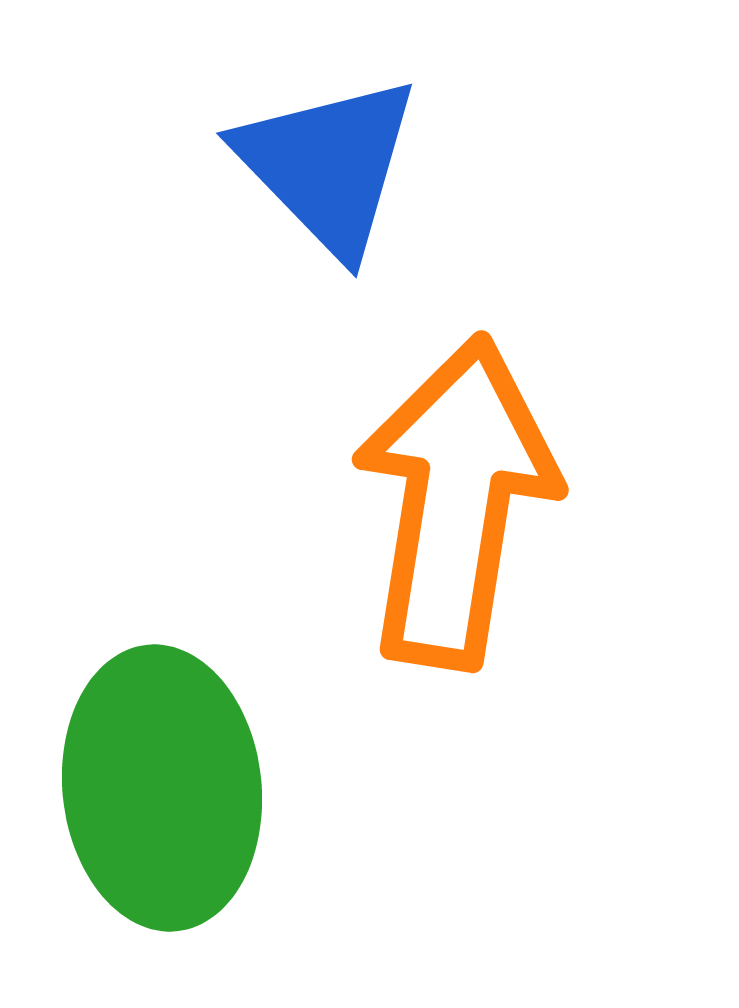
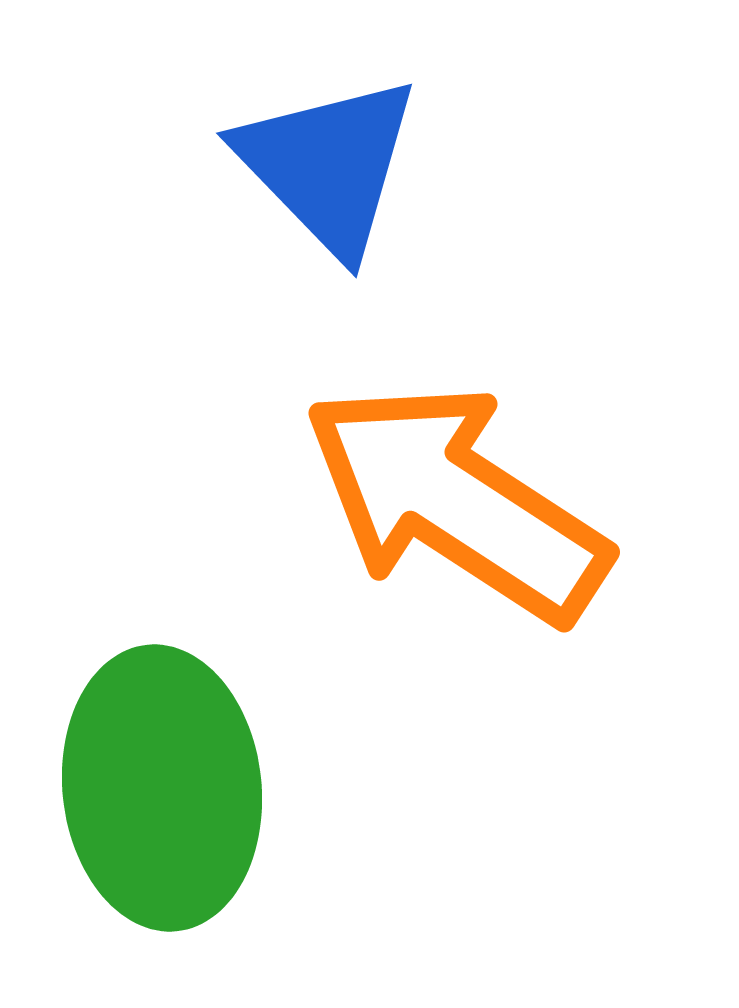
orange arrow: rotated 66 degrees counterclockwise
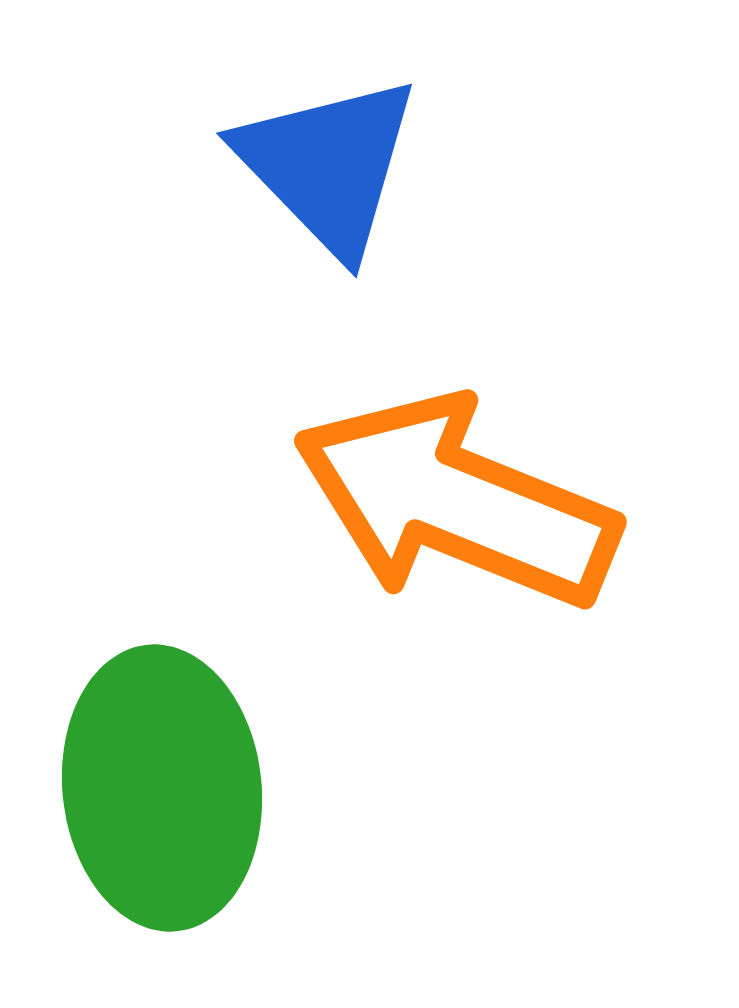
orange arrow: rotated 11 degrees counterclockwise
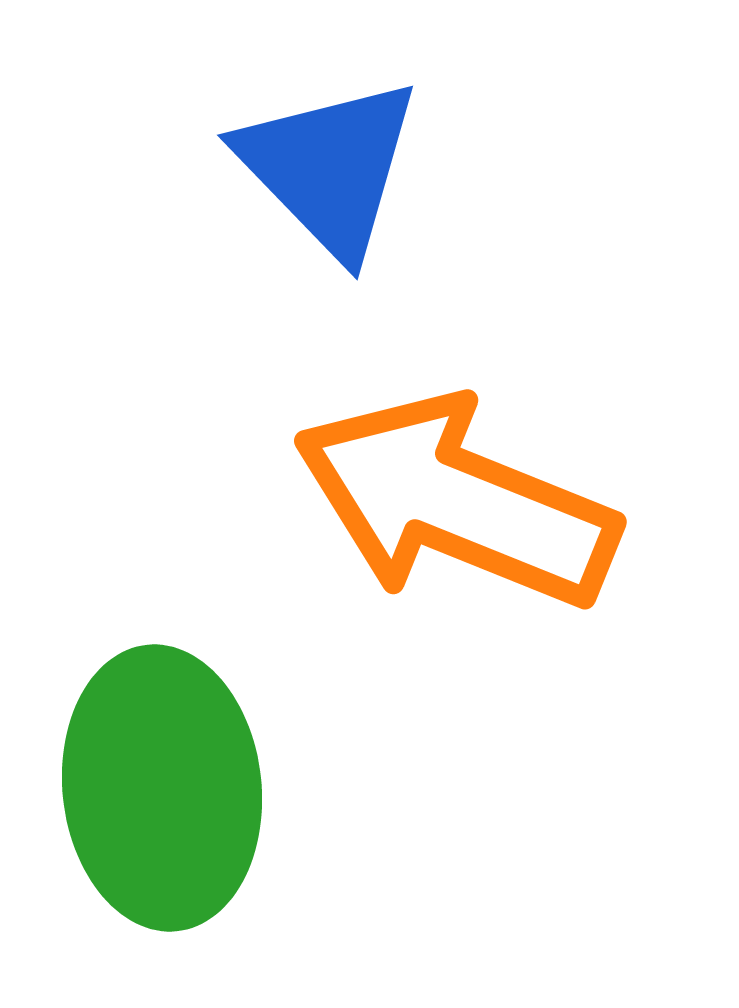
blue triangle: moved 1 px right, 2 px down
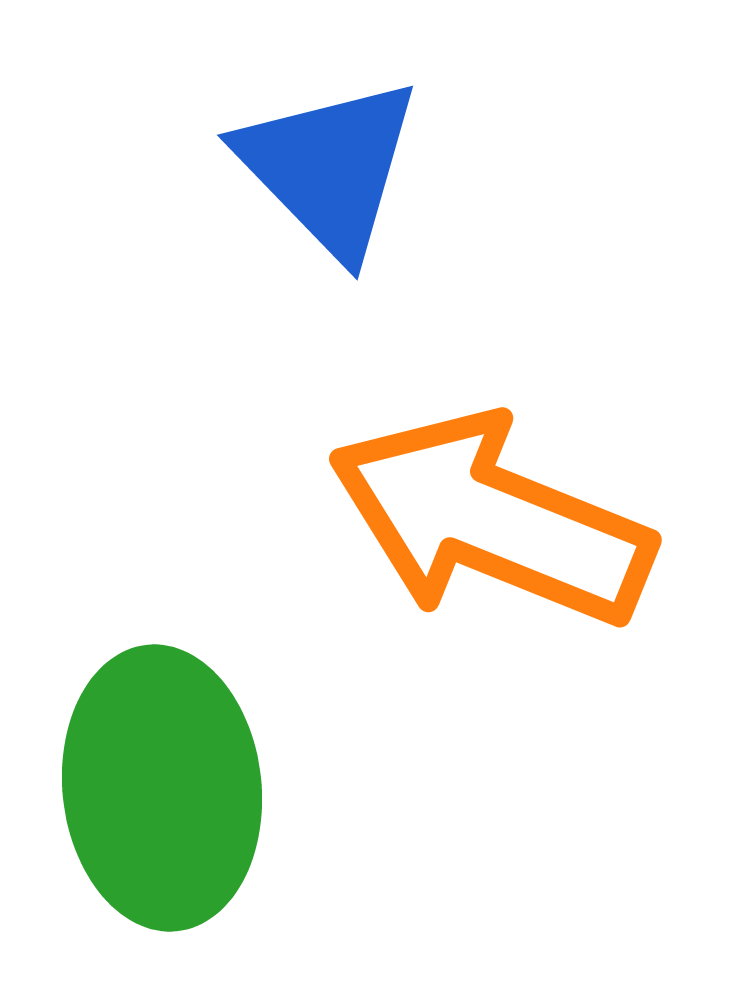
orange arrow: moved 35 px right, 18 px down
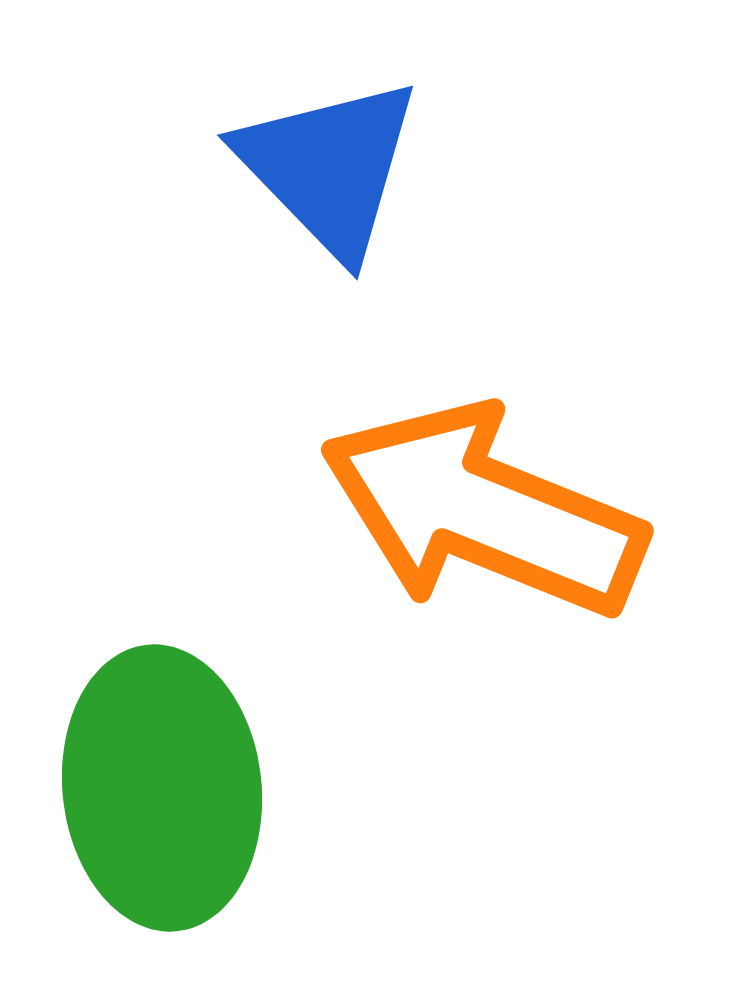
orange arrow: moved 8 px left, 9 px up
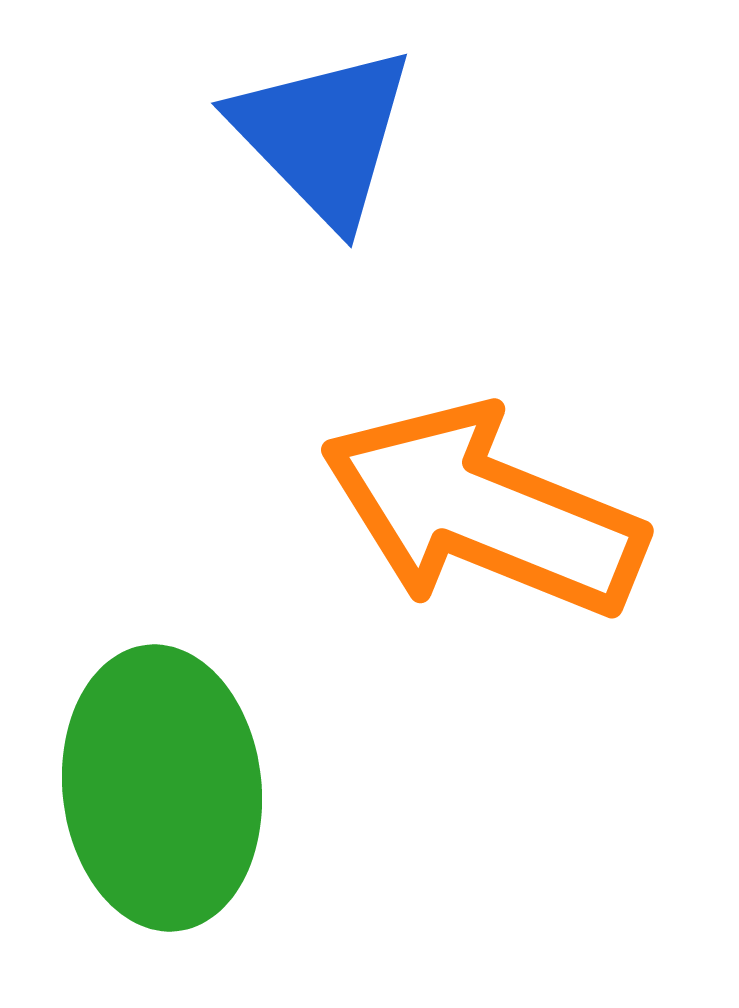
blue triangle: moved 6 px left, 32 px up
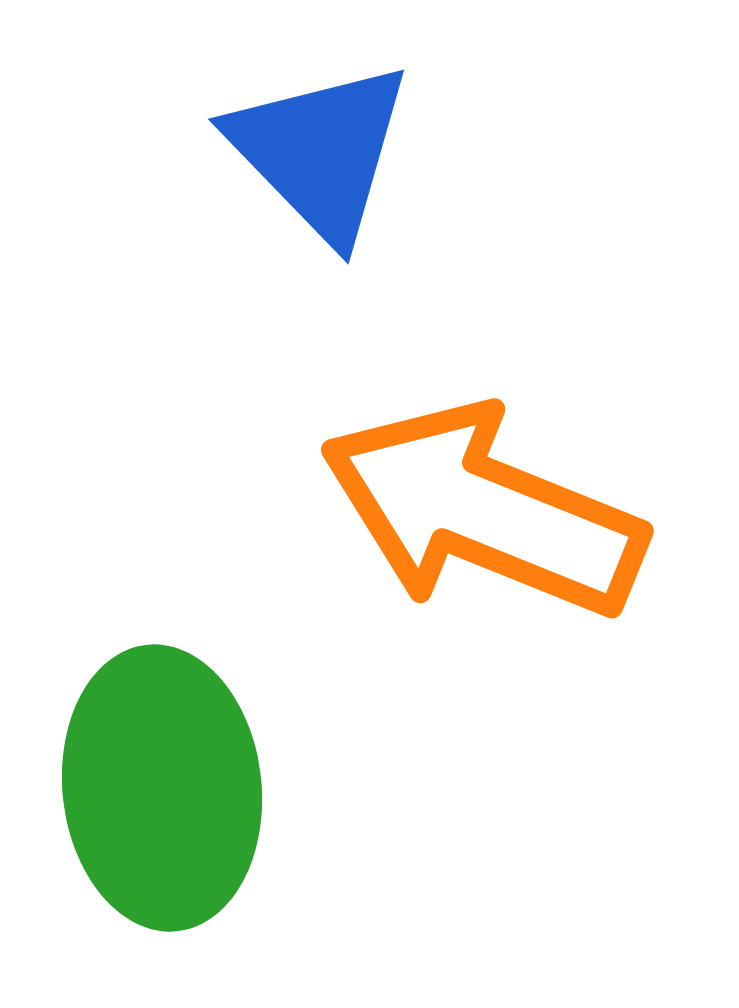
blue triangle: moved 3 px left, 16 px down
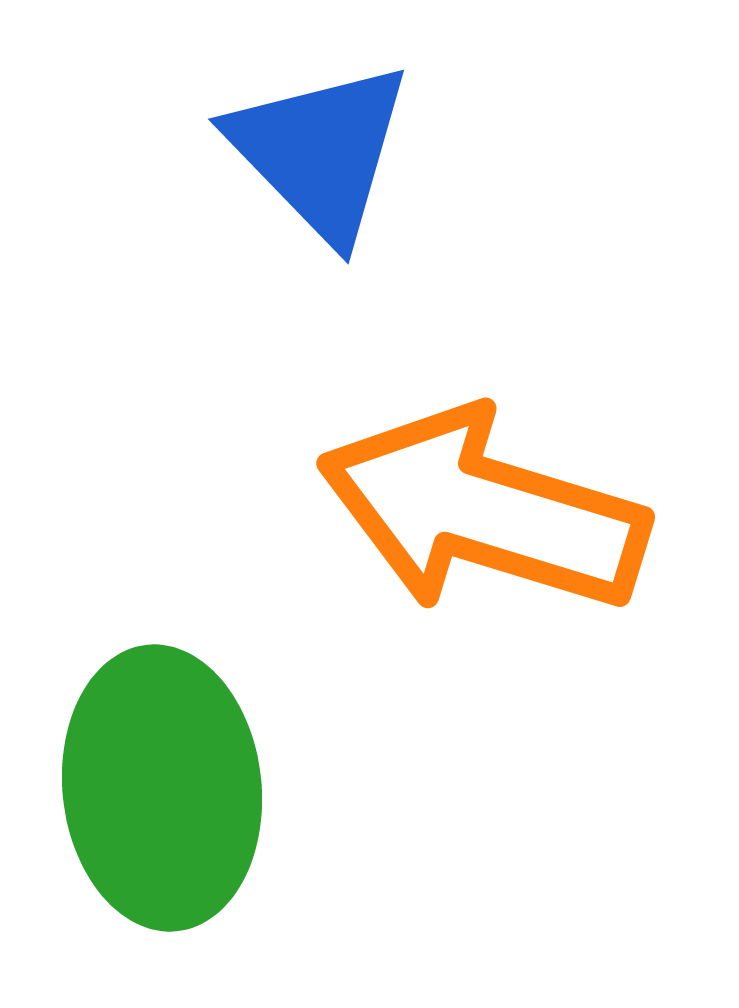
orange arrow: rotated 5 degrees counterclockwise
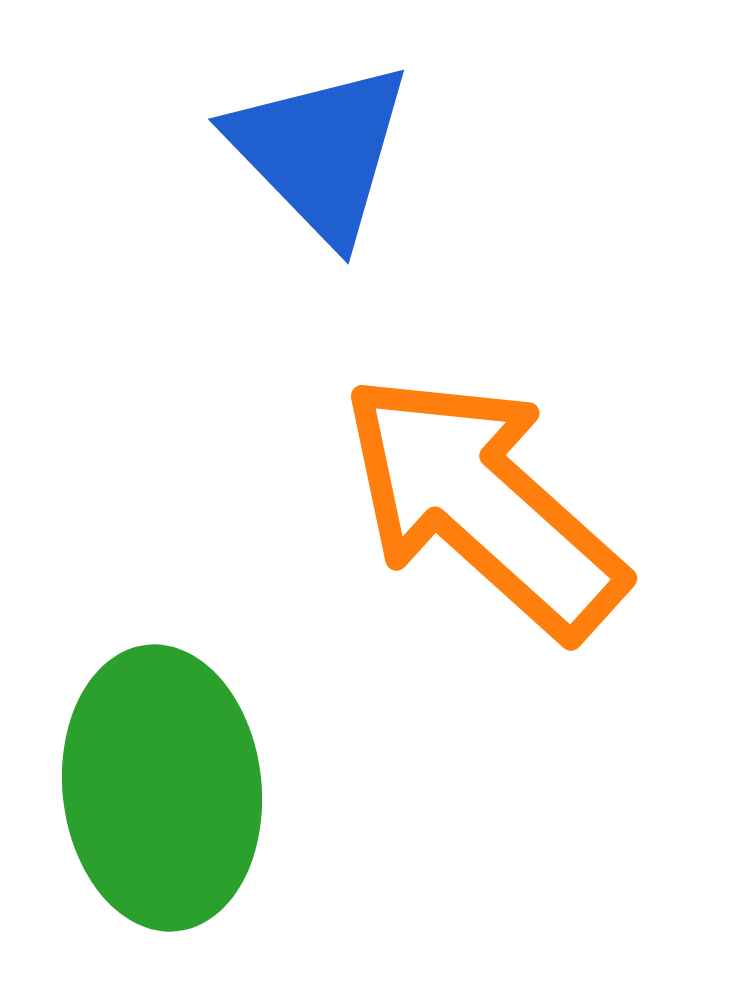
orange arrow: moved 6 px up; rotated 25 degrees clockwise
